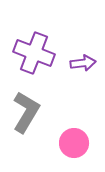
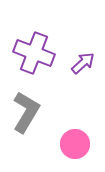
purple arrow: rotated 35 degrees counterclockwise
pink circle: moved 1 px right, 1 px down
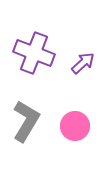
gray L-shape: moved 9 px down
pink circle: moved 18 px up
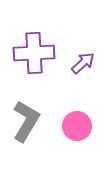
purple cross: rotated 24 degrees counterclockwise
pink circle: moved 2 px right
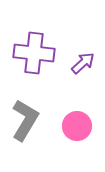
purple cross: rotated 9 degrees clockwise
gray L-shape: moved 1 px left, 1 px up
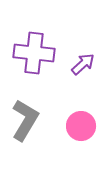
purple arrow: moved 1 px down
pink circle: moved 4 px right
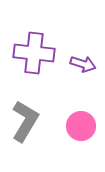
purple arrow: rotated 60 degrees clockwise
gray L-shape: moved 1 px down
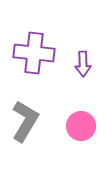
purple arrow: rotated 70 degrees clockwise
